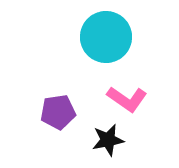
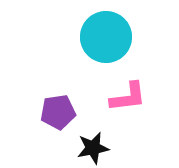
pink L-shape: moved 1 px right, 2 px up; rotated 42 degrees counterclockwise
black star: moved 15 px left, 8 px down
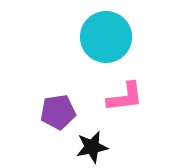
pink L-shape: moved 3 px left
black star: moved 1 px left, 1 px up
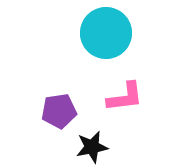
cyan circle: moved 4 px up
purple pentagon: moved 1 px right, 1 px up
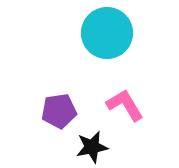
cyan circle: moved 1 px right
pink L-shape: moved 8 px down; rotated 114 degrees counterclockwise
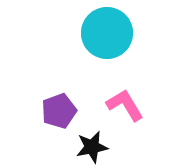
purple pentagon: rotated 12 degrees counterclockwise
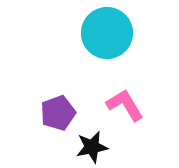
purple pentagon: moved 1 px left, 2 px down
